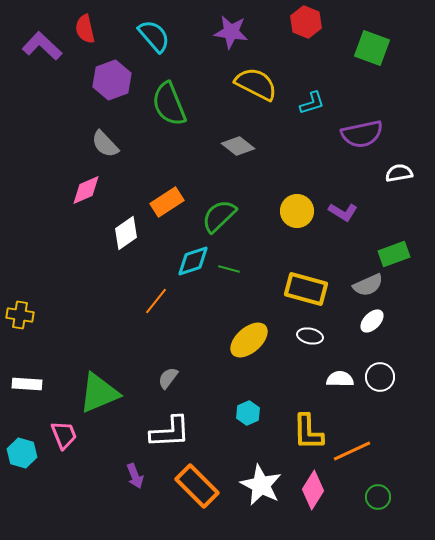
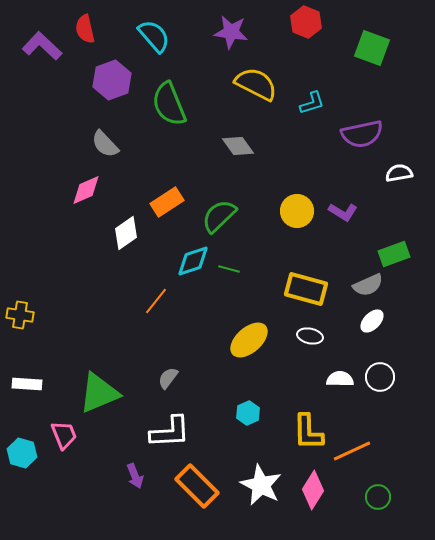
gray diamond at (238, 146): rotated 16 degrees clockwise
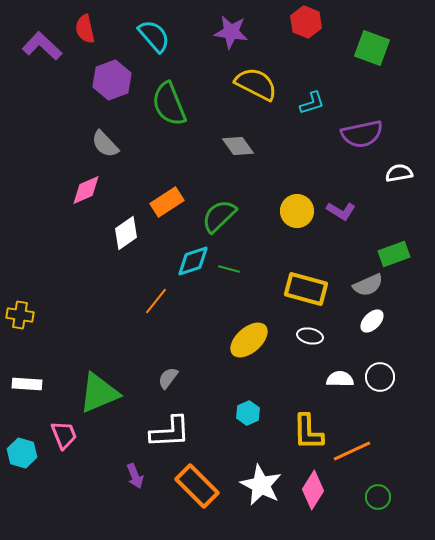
purple L-shape at (343, 212): moved 2 px left, 1 px up
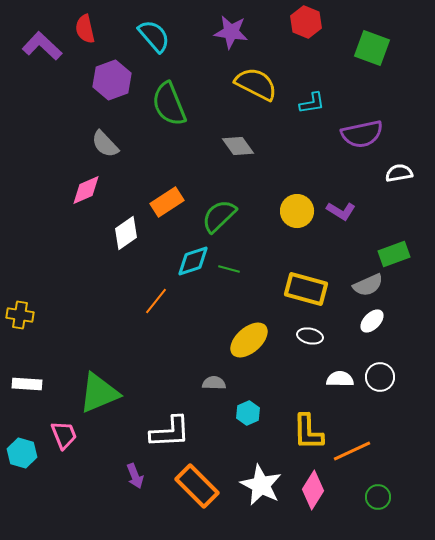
cyan L-shape at (312, 103): rotated 8 degrees clockwise
gray semicircle at (168, 378): moved 46 px right, 5 px down; rotated 55 degrees clockwise
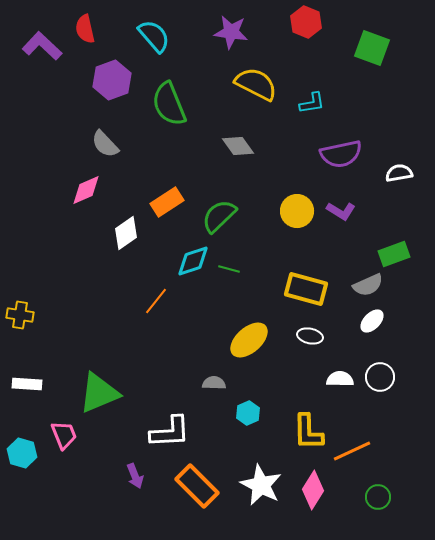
purple semicircle at (362, 134): moved 21 px left, 20 px down
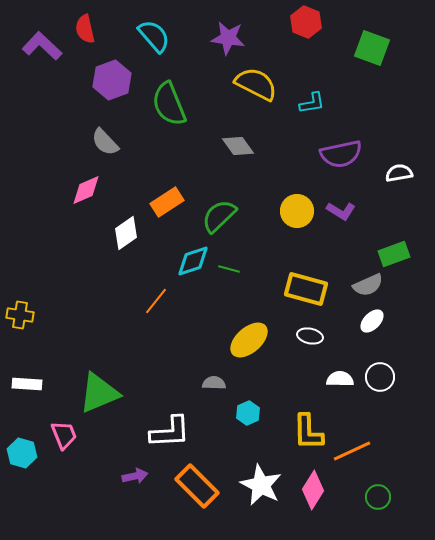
purple star at (231, 32): moved 3 px left, 6 px down
gray semicircle at (105, 144): moved 2 px up
purple arrow at (135, 476): rotated 80 degrees counterclockwise
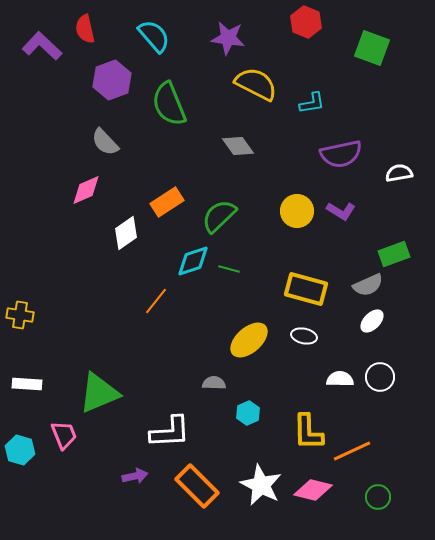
white ellipse at (310, 336): moved 6 px left
cyan hexagon at (22, 453): moved 2 px left, 3 px up
pink diamond at (313, 490): rotated 72 degrees clockwise
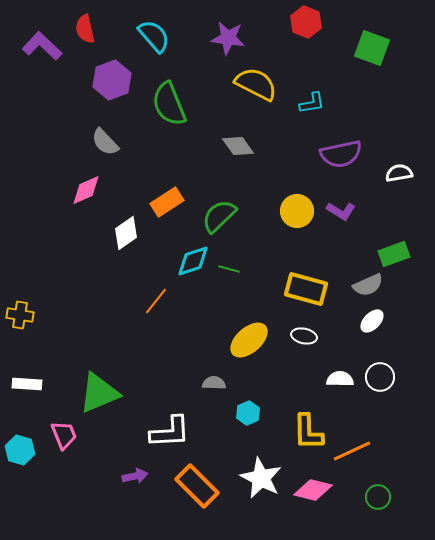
white star at (261, 485): moved 7 px up
